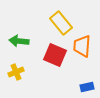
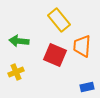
yellow rectangle: moved 2 px left, 3 px up
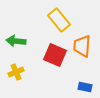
green arrow: moved 3 px left
blue rectangle: moved 2 px left; rotated 24 degrees clockwise
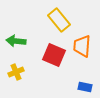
red square: moved 1 px left
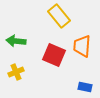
yellow rectangle: moved 4 px up
